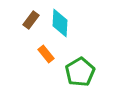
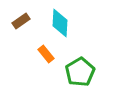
brown rectangle: moved 10 px left, 1 px down; rotated 18 degrees clockwise
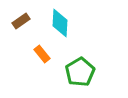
orange rectangle: moved 4 px left
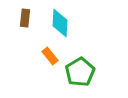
brown rectangle: moved 4 px right, 3 px up; rotated 48 degrees counterclockwise
orange rectangle: moved 8 px right, 2 px down
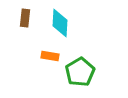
orange rectangle: rotated 42 degrees counterclockwise
